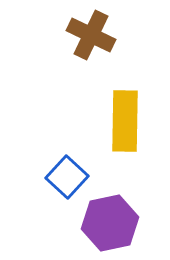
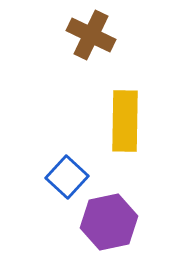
purple hexagon: moved 1 px left, 1 px up
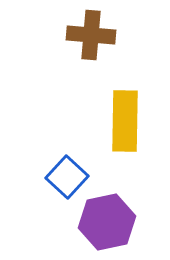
brown cross: rotated 21 degrees counterclockwise
purple hexagon: moved 2 px left
